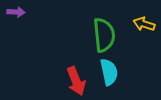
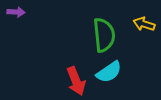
cyan semicircle: rotated 68 degrees clockwise
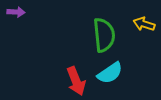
cyan semicircle: moved 1 px right, 1 px down
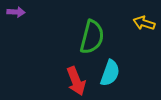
yellow arrow: moved 1 px up
green semicircle: moved 12 px left, 2 px down; rotated 20 degrees clockwise
cyan semicircle: rotated 36 degrees counterclockwise
